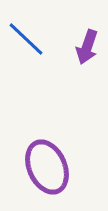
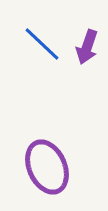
blue line: moved 16 px right, 5 px down
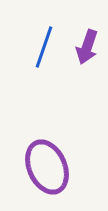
blue line: moved 2 px right, 3 px down; rotated 66 degrees clockwise
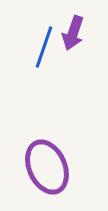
purple arrow: moved 14 px left, 14 px up
